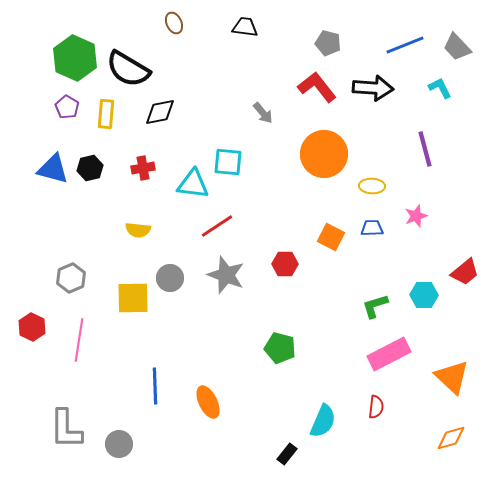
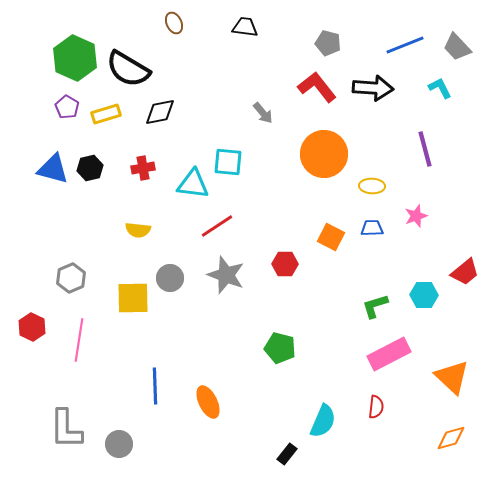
yellow rectangle at (106, 114): rotated 68 degrees clockwise
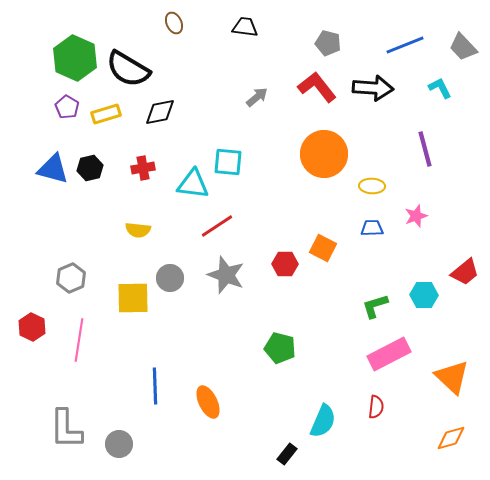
gray trapezoid at (457, 47): moved 6 px right
gray arrow at (263, 113): moved 6 px left, 16 px up; rotated 90 degrees counterclockwise
orange square at (331, 237): moved 8 px left, 11 px down
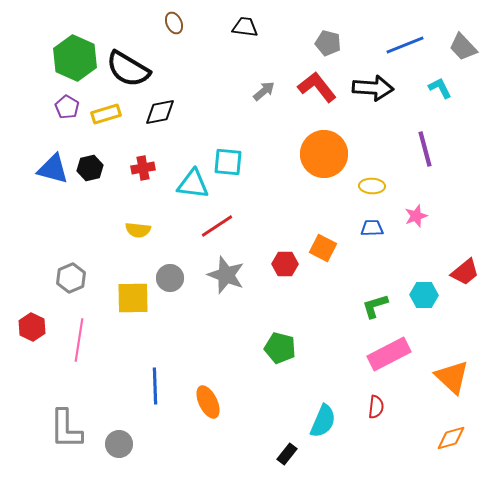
gray arrow at (257, 97): moved 7 px right, 6 px up
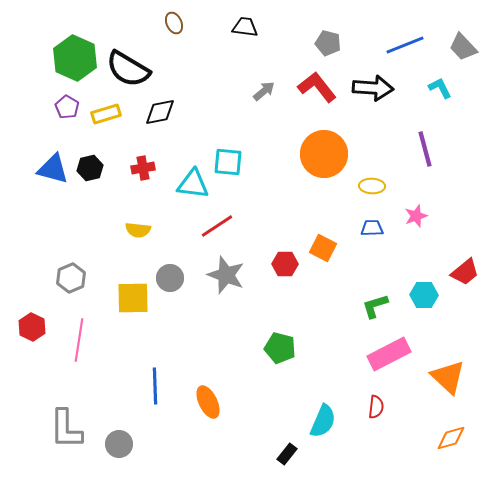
orange triangle at (452, 377): moved 4 px left
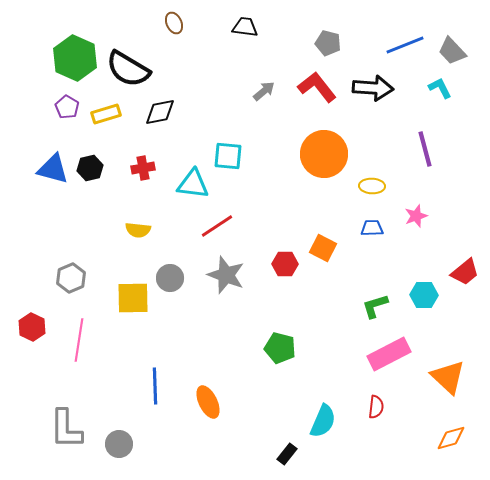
gray trapezoid at (463, 47): moved 11 px left, 4 px down
cyan square at (228, 162): moved 6 px up
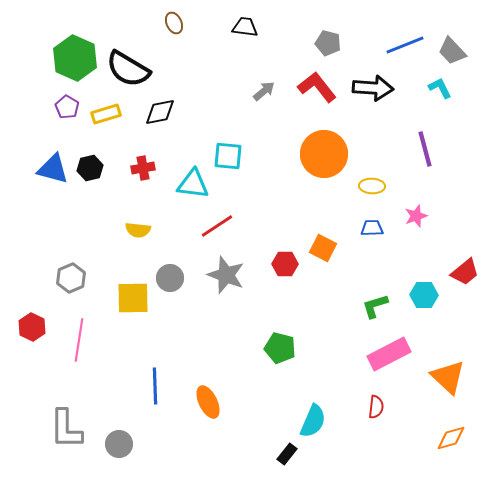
cyan semicircle at (323, 421): moved 10 px left
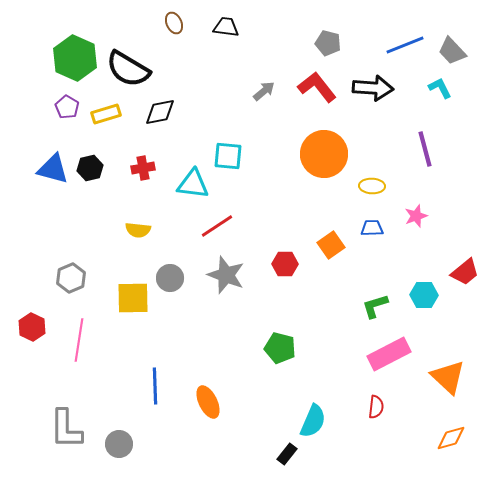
black trapezoid at (245, 27): moved 19 px left
orange square at (323, 248): moved 8 px right, 3 px up; rotated 28 degrees clockwise
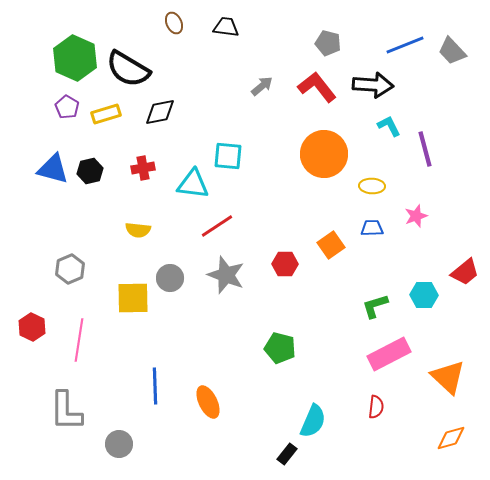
black arrow at (373, 88): moved 3 px up
cyan L-shape at (440, 88): moved 51 px left, 38 px down
gray arrow at (264, 91): moved 2 px left, 5 px up
black hexagon at (90, 168): moved 3 px down
gray hexagon at (71, 278): moved 1 px left, 9 px up
gray L-shape at (66, 429): moved 18 px up
